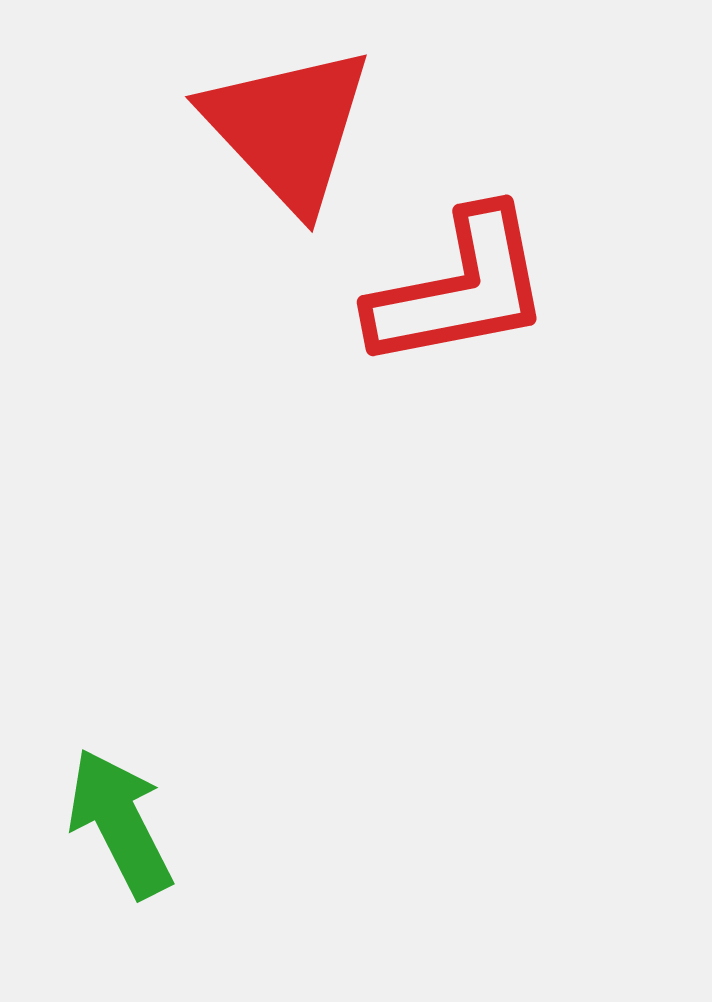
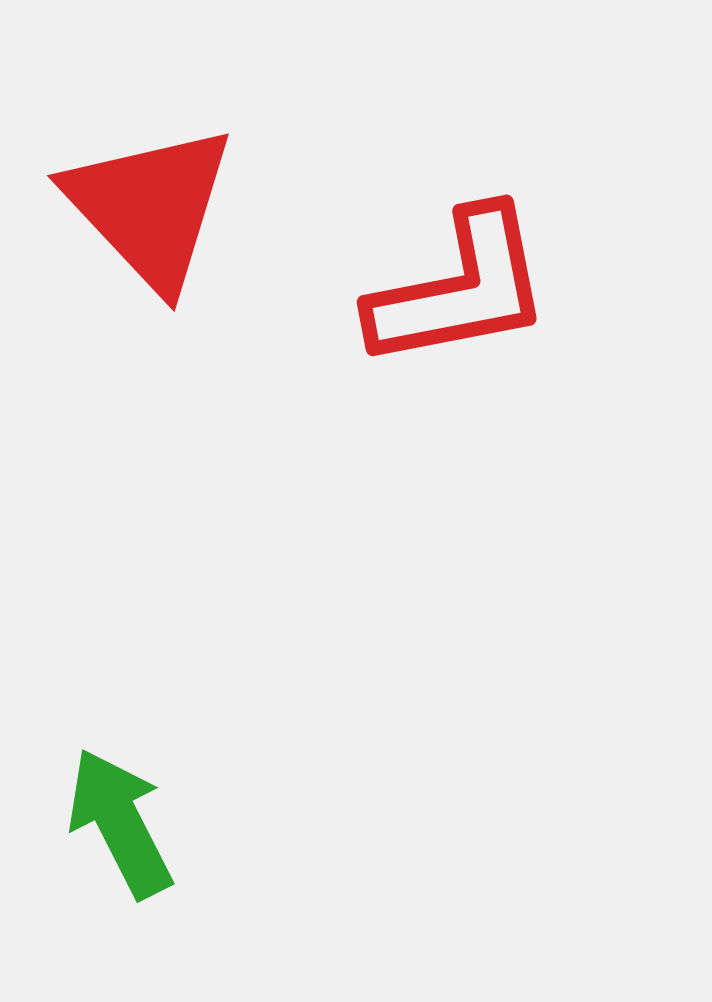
red triangle: moved 138 px left, 79 px down
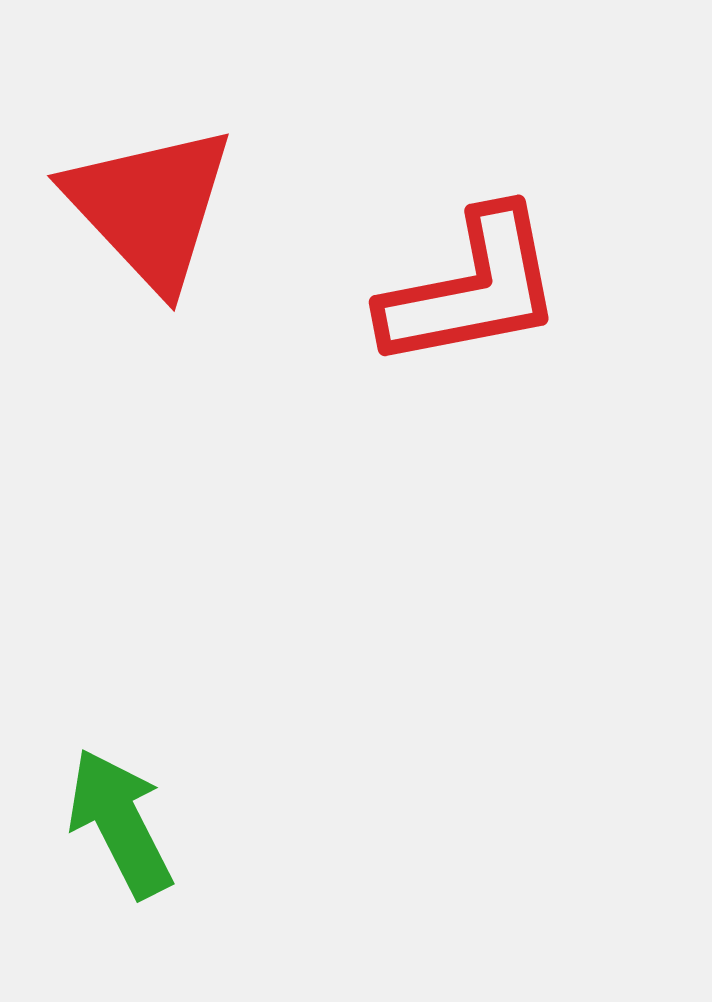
red L-shape: moved 12 px right
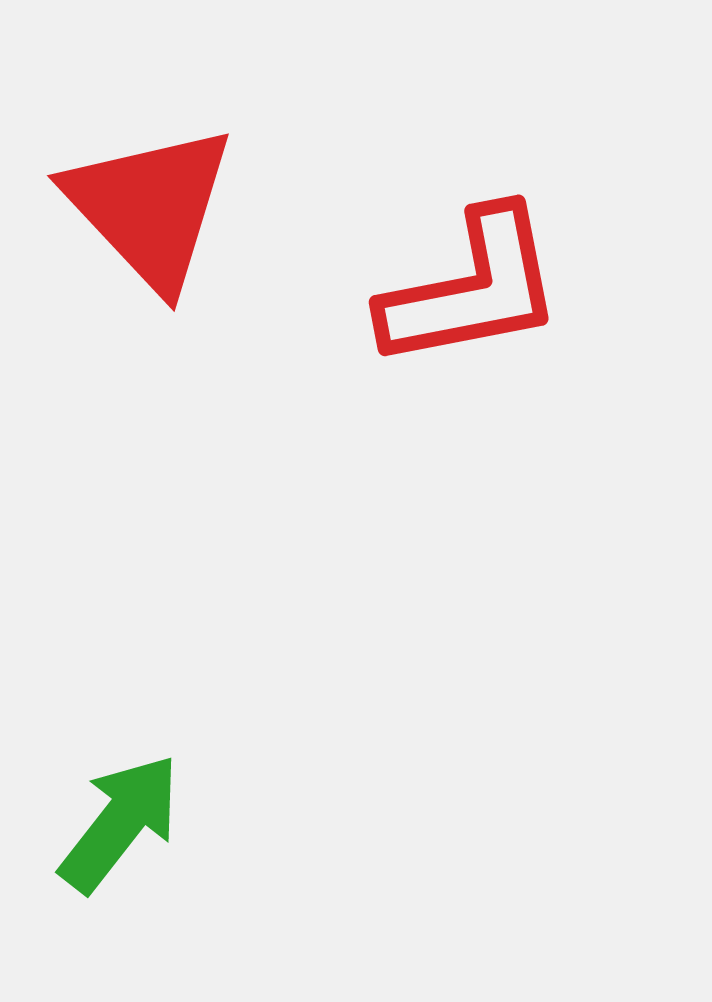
green arrow: rotated 65 degrees clockwise
